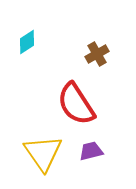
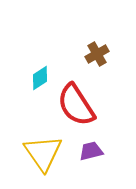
cyan diamond: moved 13 px right, 36 px down
red semicircle: moved 1 px down
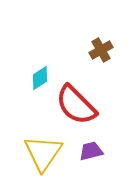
brown cross: moved 4 px right, 4 px up
red semicircle: rotated 12 degrees counterclockwise
yellow triangle: rotated 9 degrees clockwise
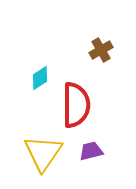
red semicircle: rotated 135 degrees counterclockwise
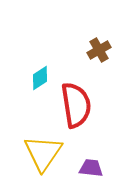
brown cross: moved 2 px left
red semicircle: rotated 9 degrees counterclockwise
purple trapezoid: moved 17 px down; rotated 20 degrees clockwise
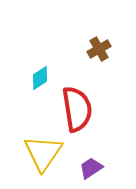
brown cross: moved 1 px up
red semicircle: moved 1 px right, 4 px down
purple trapezoid: rotated 40 degrees counterclockwise
